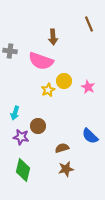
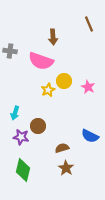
blue semicircle: rotated 18 degrees counterclockwise
brown star: moved 1 px up; rotated 28 degrees counterclockwise
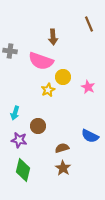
yellow circle: moved 1 px left, 4 px up
purple star: moved 2 px left, 3 px down
brown star: moved 3 px left
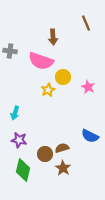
brown line: moved 3 px left, 1 px up
brown circle: moved 7 px right, 28 px down
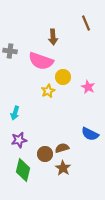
yellow star: moved 1 px down
blue semicircle: moved 2 px up
purple star: rotated 21 degrees counterclockwise
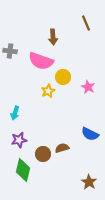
brown circle: moved 2 px left
brown star: moved 26 px right, 14 px down
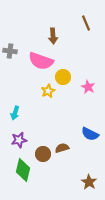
brown arrow: moved 1 px up
